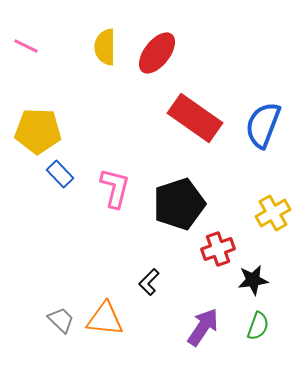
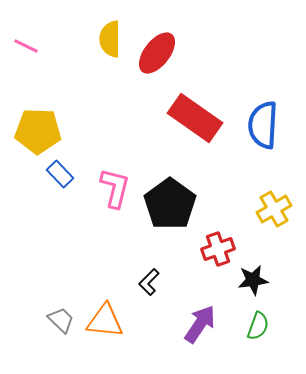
yellow semicircle: moved 5 px right, 8 px up
blue semicircle: rotated 18 degrees counterclockwise
black pentagon: moved 9 px left; rotated 18 degrees counterclockwise
yellow cross: moved 1 px right, 4 px up
orange triangle: moved 2 px down
purple arrow: moved 3 px left, 3 px up
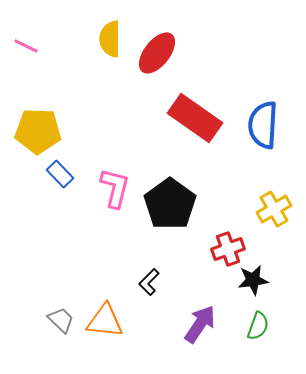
red cross: moved 10 px right
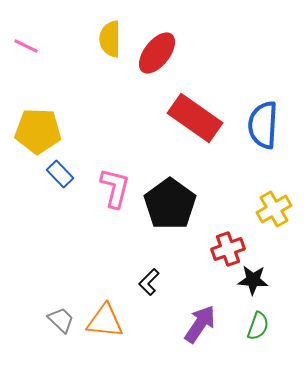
black star: rotated 12 degrees clockwise
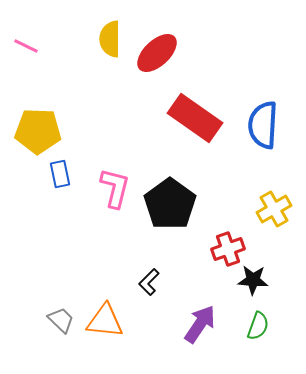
red ellipse: rotated 9 degrees clockwise
blue rectangle: rotated 32 degrees clockwise
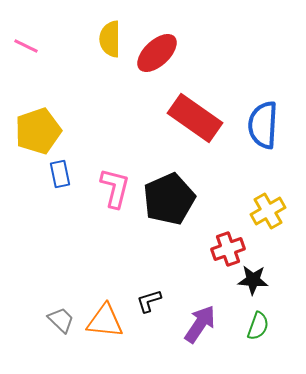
yellow pentagon: rotated 21 degrees counterclockwise
black pentagon: moved 1 px left, 5 px up; rotated 12 degrees clockwise
yellow cross: moved 6 px left, 2 px down
black L-shape: moved 19 px down; rotated 28 degrees clockwise
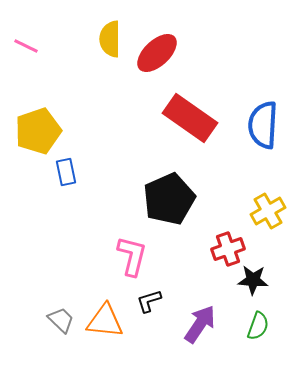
red rectangle: moved 5 px left
blue rectangle: moved 6 px right, 2 px up
pink L-shape: moved 17 px right, 68 px down
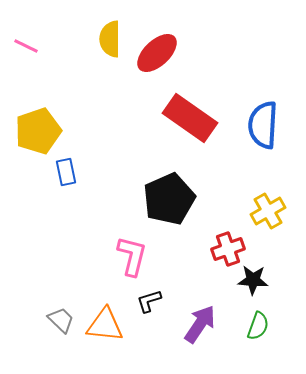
orange triangle: moved 4 px down
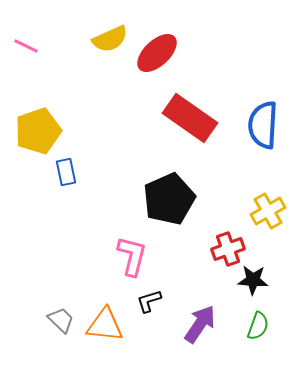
yellow semicircle: rotated 114 degrees counterclockwise
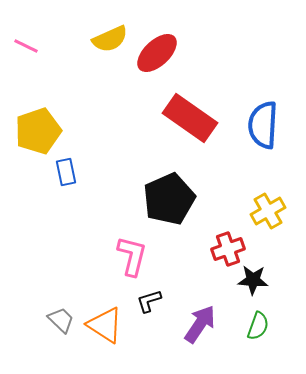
orange triangle: rotated 27 degrees clockwise
